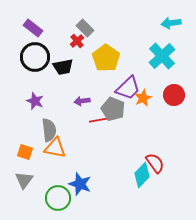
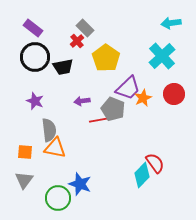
red circle: moved 1 px up
orange square: rotated 14 degrees counterclockwise
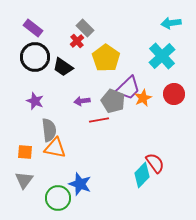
black trapezoid: rotated 45 degrees clockwise
gray pentagon: moved 8 px up
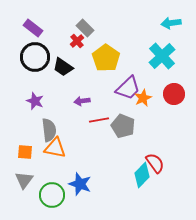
gray pentagon: moved 10 px right, 25 px down
green circle: moved 6 px left, 3 px up
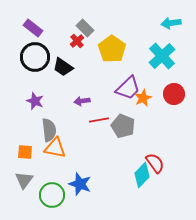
yellow pentagon: moved 6 px right, 9 px up
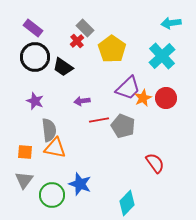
red circle: moved 8 px left, 4 px down
cyan diamond: moved 15 px left, 28 px down
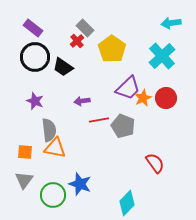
green circle: moved 1 px right
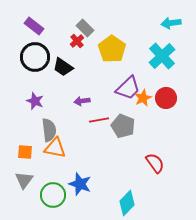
purple rectangle: moved 1 px right, 2 px up
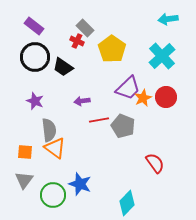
cyan arrow: moved 3 px left, 4 px up
red cross: rotated 24 degrees counterclockwise
red circle: moved 1 px up
orange triangle: rotated 25 degrees clockwise
